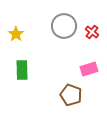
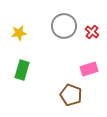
yellow star: moved 3 px right, 1 px up; rotated 28 degrees clockwise
green rectangle: rotated 18 degrees clockwise
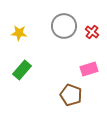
yellow star: rotated 14 degrees clockwise
green rectangle: rotated 24 degrees clockwise
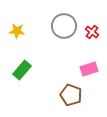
yellow star: moved 2 px left, 2 px up
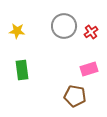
red cross: moved 1 px left; rotated 16 degrees clockwise
green rectangle: rotated 48 degrees counterclockwise
brown pentagon: moved 4 px right, 1 px down; rotated 10 degrees counterclockwise
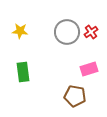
gray circle: moved 3 px right, 6 px down
yellow star: moved 3 px right
green rectangle: moved 1 px right, 2 px down
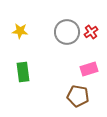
brown pentagon: moved 3 px right
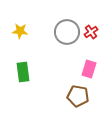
pink rectangle: rotated 54 degrees counterclockwise
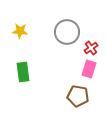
red cross: moved 16 px down
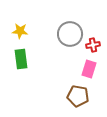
gray circle: moved 3 px right, 2 px down
red cross: moved 2 px right, 3 px up; rotated 24 degrees clockwise
green rectangle: moved 2 px left, 13 px up
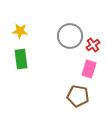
gray circle: moved 2 px down
red cross: rotated 24 degrees counterclockwise
